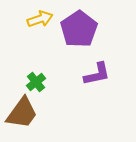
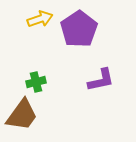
purple L-shape: moved 4 px right, 6 px down
green cross: rotated 24 degrees clockwise
brown trapezoid: moved 2 px down
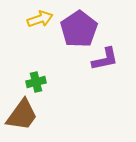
purple L-shape: moved 4 px right, 21 px up
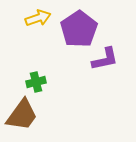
yellow arrow: moved 2 px left, 1 px up
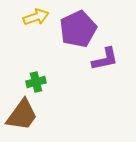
yellow arrow: moved 2 px left, 1 px up
purple pentagon: moved 1 px left; rotated 9 degrees clockwise
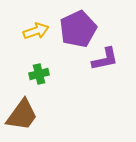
yellow arrow: moved 14 px down
green cross: moved 3 px right, 8 px up
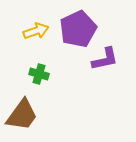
green cross: rotated 30 degrees clockwise
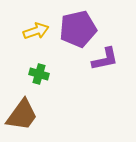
purple pentagon: rotated 12 degrees clockwise
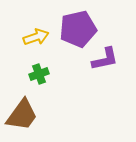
yellow arrow: moved 6 px down
green cross: rotated 36 degrees counterclockwise
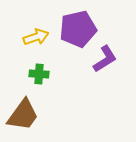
purple L-shape: rotated 20 degrees counterclockwise
green cross: rotated 24 degrees clockwise
brown trapezoid: moved 1 px right
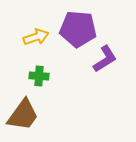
purple pentagon: rotated 18 degrees clockwise
green cross: moved 2 px down
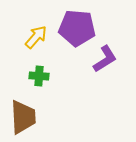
purple pentagon: moved 1 px left, 1 px up
yellow arrow: rotated 30 degrees counterclockwise
brown trapezoid: moved 2 px down; rotated 39 degrees counterclockwise
